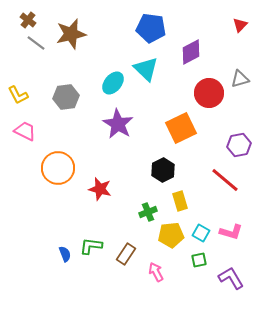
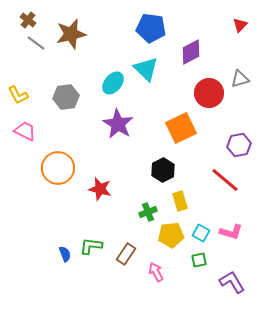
purple L-shape: moved 1 px right, 4 px down
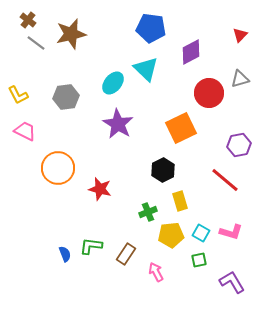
red triangle: moved 10 px down
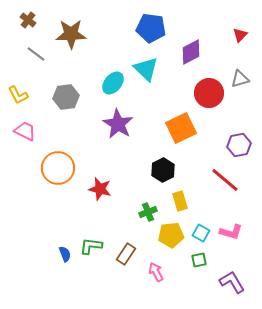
brown star: rotated 12 degrees clockwise
gray line: moved 11 px down
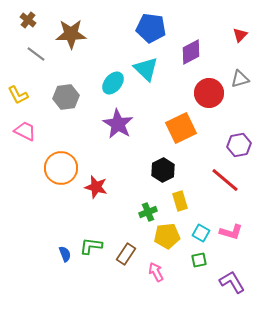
orange circle: moved 3 px right
red star: moved 4 px left, 2 px up
yellow pentagon: moved 4 px left, 1 px down
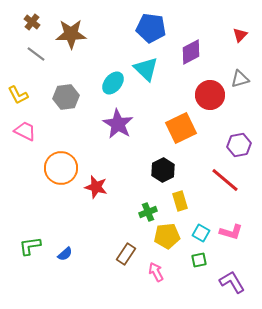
brown cross: moved 4 px right, 2 px down
red circle: moved 1 px right, 2 px down
green L-shape: moved 61 px left; rotated 15 degrees counterclockwise
blue semicircle: rotated 70 degrees clockwise
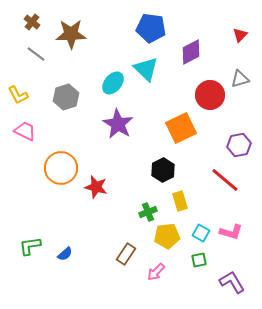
gray hexagon: rotated 10 degrees counterclockwise
pink arrow: rotated 108 degrees counterclockwise
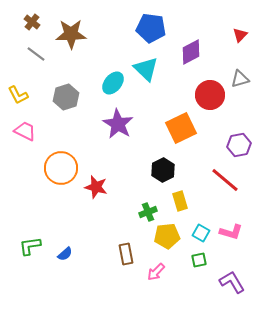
brown rectangle: rotated 45 degrees counterclockwise
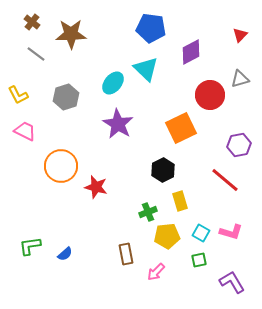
orange circle: moved 2 px up
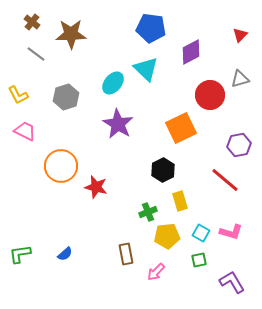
green L-shape: moved 10 px left, 8 px down
